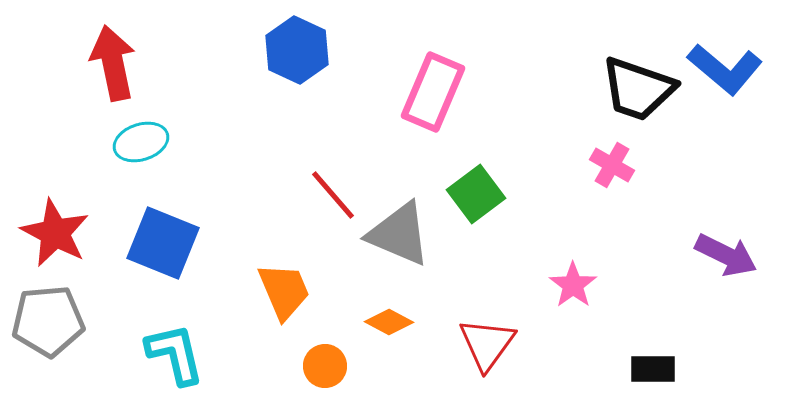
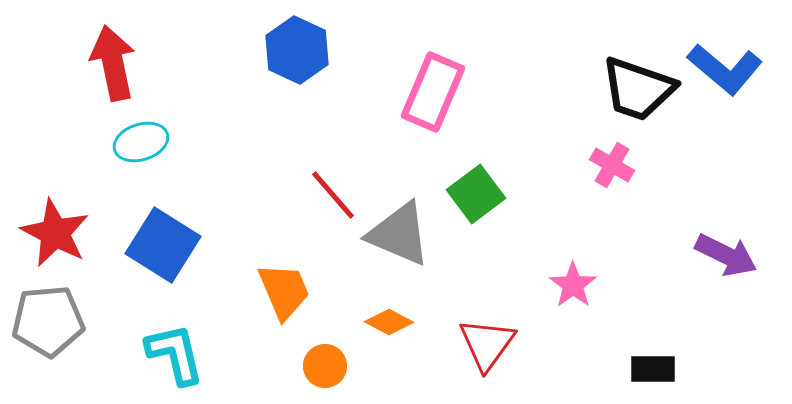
blue square: moved 2 px down; rotated 10 degrees clockwise
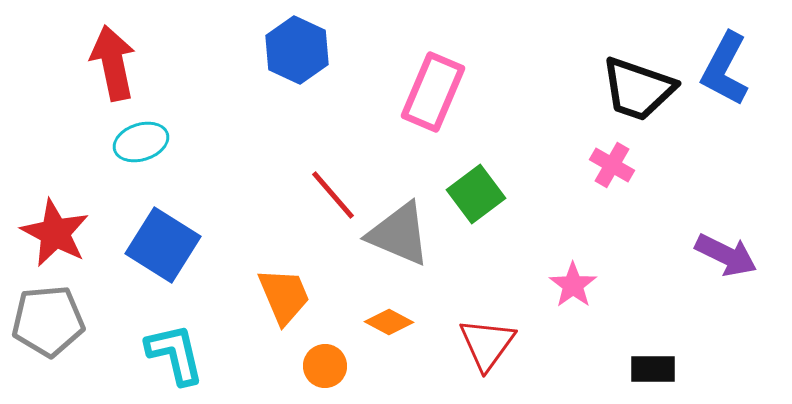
blue L-shape: rotated 78 degrees clockwise
orange trapezoid: moved 5 px down
